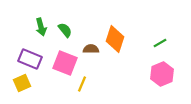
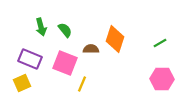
pink hexagon: moved 5 px down; rotated 25 degrees clockwise
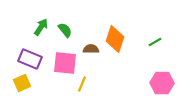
green arrow: rotated 132 degrees counterclockwise
green line: moved 5 px left, 1 px up
pink square: rotated 15 degrees counterclockwise
pink hexagon: moved 4 px down
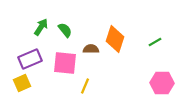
purple rectangle: rotated 45 degrees counterclockwise
yellow line: moved 3 px right, 2 px down
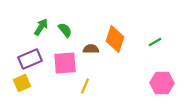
pink square: rotated 10 degrees counterclockwise
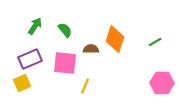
green arrow: moved 6 px left, 1 px up
pink square: rotated 10 degrees clockwise
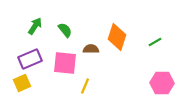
orange diamond: moved 2 px right, 2 px up
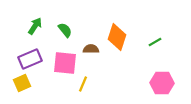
yellow line: moved 2 px left, 2 px up
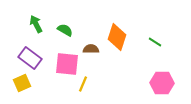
green arrow: moved 1 px right, 2 px up; rotated 60 degrees counterclockwise
green semicircle: rotated 21 degrees counterclockwise
green line: rotated 64 degrees clockwise
purple rectangle: moved 1 px up; rotated 60 degrees clockwise
pink square: moved 2 px right, 1 px down
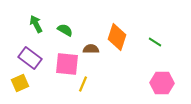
yellow square: moved 2 px left
